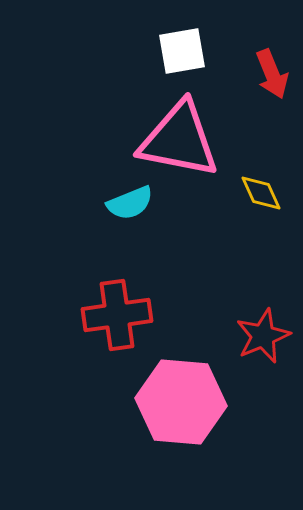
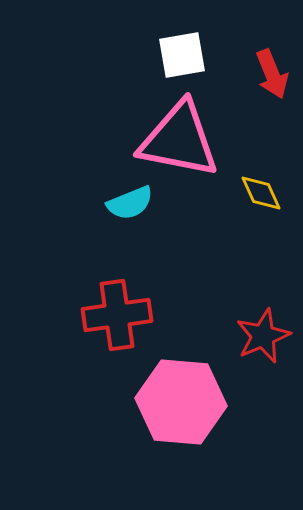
white square: moved 4 px down
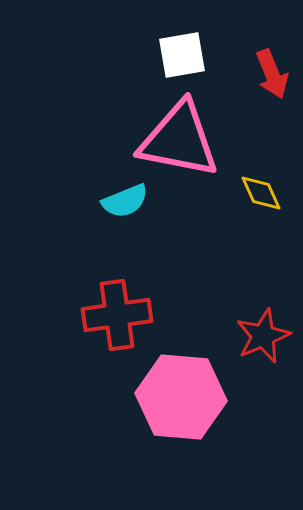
cyan semicircle: moved 5 px left, 2 px up
pink hexagon: moved 5 px up
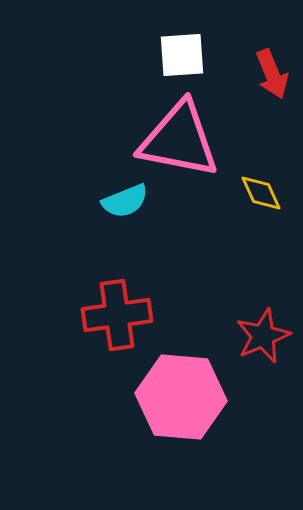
white square: rotated 6 degrees clockwise
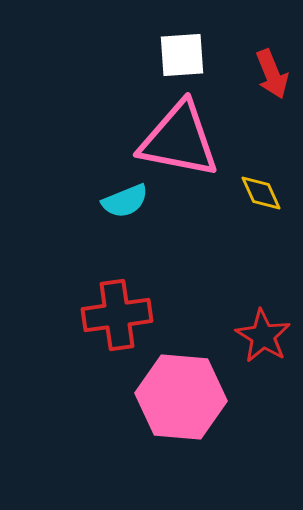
red star: rotated 18 degrees counterclockwise
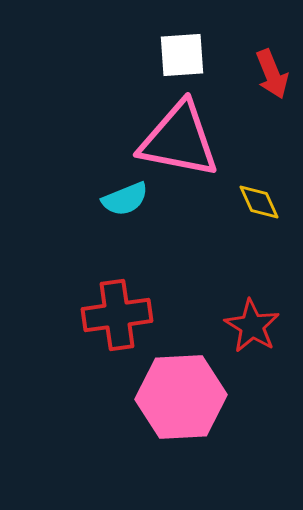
yellow diamond: moved 2 px left, 9 px down
cyan semicircle: moved 2 px up
red star: moved 11 px left, 10 px up
pink hexagon: rotated 8 degrees counterclockwise
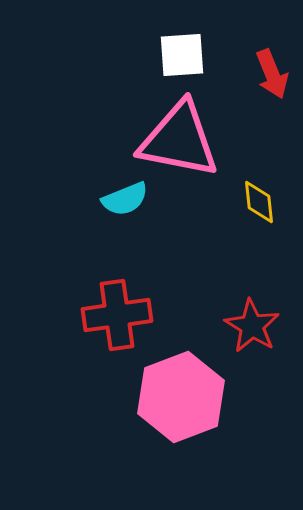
yellow diamond: rotated 18 degrees clockwise
pink hexagon: rotated 18 degrees counterclockwise
